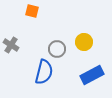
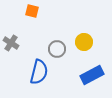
gray cross: moved 2 px up
blue semicircle: moved 5 px left
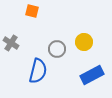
blue semicircle: moved 1 px left, 1 px up
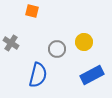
blue semicircle: moved 4 px down
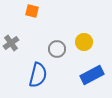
gray cross: rotated 21 degrees clockwise
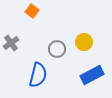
orange square: rotated 24 degrees clockwise
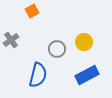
orange square: rotated 24 degrees clockwise
gray cross: moved 3 px up
blue rectangle: moved 5 px left
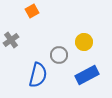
gray circle: moved 2 px right, 6 px down
